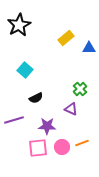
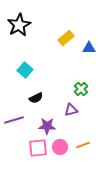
green cross: moved 1 px right
purple triangle: moved 1 px down; rotated 40 degrees counterclockwise
orange line: moved 1 px right, 2 px down
pink circle: moved 2 px left
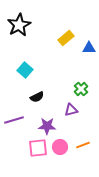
black semicircle: moved 1 px right, 1 px up
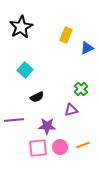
black star: moved 2 px right, 2 px down
yellow rectangle: moved 3 px up; rotated 28 degrees counterclockwise
blue triangle: moved 2 px left; rotated 24 degrees counterclockwise
purple line: rotated 12 degrees clockwise
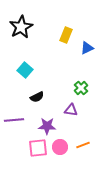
green cross: moved 1 px up
purple triangle: rotated 24 degrees clockwise
